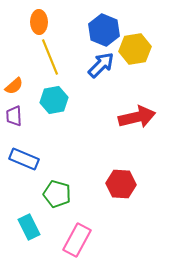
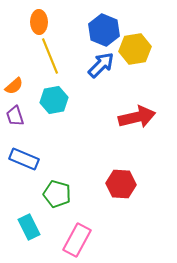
yellow line: moved 1 px up
purple trapezoid: moved 1 px right; rotated 15 degrees counterclockwise
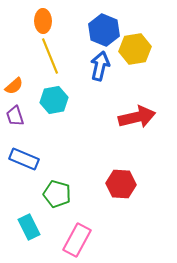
orange ellipse: moved 4 px right, 1 px up
blue arrow: moved 1 px left, 1 px down; rotated 32 degrees counterclockwise
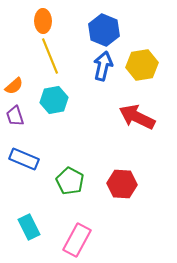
yellow hexagon: moved 7 px right, 16 px down
blue arrow: moved 3 px right
red arrow: rotated 141 degrees counterclockwise
red hexagon: moved 1 px right
green pentagon: moved 13 px right, 13 px up; rotated 12 degrees clockwise
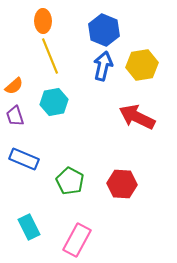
cyan hexagon: moved 2 px down
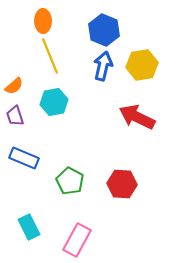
blue rectangle: moved 1 px up
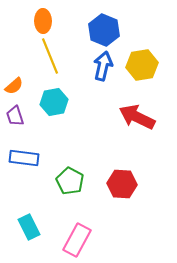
blue rectangle: rotated 16 degrees counterclockwise
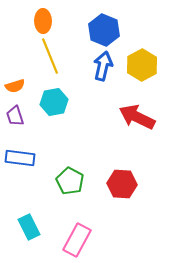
yellow hexagon: rotated 20 degrees counterclockwise
orange semicircle: moved 1 px right; rotated 24 degrees clockwise
blue rectangle: moved 4 px left
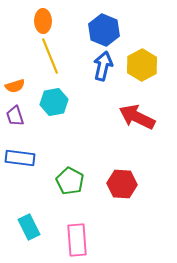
pink rectangle: rotated 32 degrees counterclockwise
